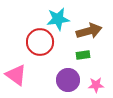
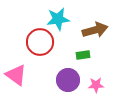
brown arrow: moved 6 px right, 1 px up
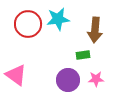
brown arrow: rotated 110 degrees clockwise
red circle: moved 12 px left, 18 px up
pink star: moved 6 px up
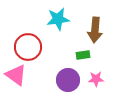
red circle: moved 23 px down
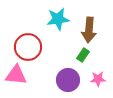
brown arrow: moved 6 px left
green rectangle: rotated 48 degrees counterclockwise
pink triangle: rotated 30 degrees counterclockwise
pink star: moved 2 px right
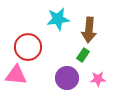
purple circle: moved 1 px left, 2 px up
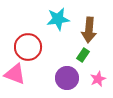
pink triangle: moved 1 px left, 1 px up; rotated 15 degrees clockwise
pink star: rotated 21 degrees counterclockwise
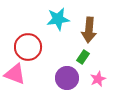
green rectangle: moved 2 px down
